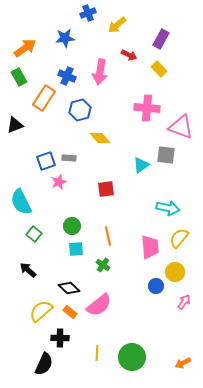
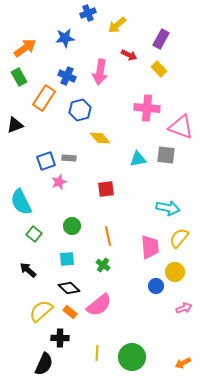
cyan triangle at (141, 165): moved 3 px left, 6 px up; rotated 24 degrees clockwise
cyan square at (76, 249): moved 9 px left, 10 px down
pink arrow at (184, 302): moved 6 px down; rotated 35 degrees clockwise
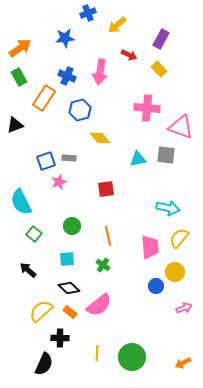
orange arrow at (25, 48): moved 5 px left
